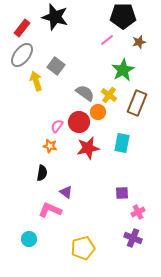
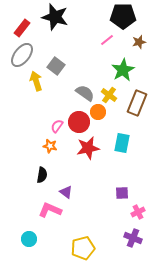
black semicircle: moved 2 px down
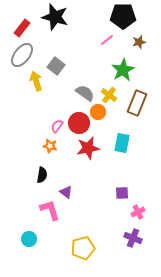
red circle: moved 1 px down
pink L-shape: rotated 50 degrees clockwise
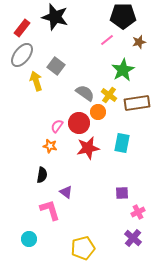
brown rectangle: rotated 60 degrees clockwise
purple cross: rotated 18 degrees clockwise
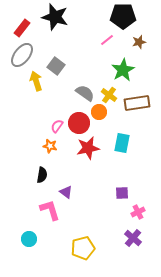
orange circle: moved 1 px right
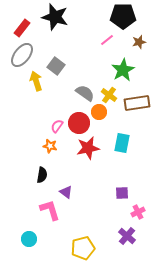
purple cross: moved 6 px left, 2 px up
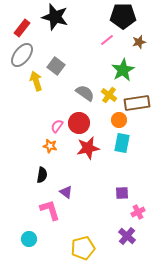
orange circle: moved 20 px right, 8 px down
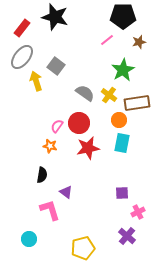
gray ellipse: moved 2 px down
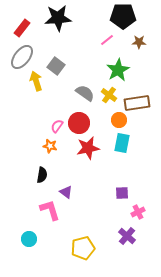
black star: moved 3 px right, 1 px down; rotated 20 degrees counterclockwise
brown star: rotated 16 degrees clockwise
green star: moved 5 px left
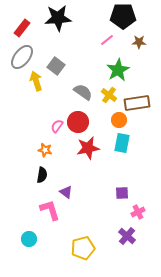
gray semicircle: moved 2 px left, 1 px up
red circle: moved 1 px left, 1 px up
orange star: moved 5 px left, 4 px down
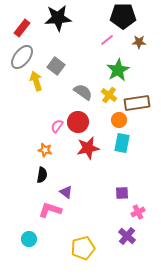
pink L-shape: rotated 55 degrees counterclockwise
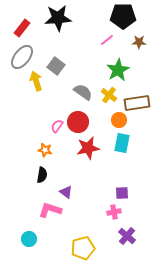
pink cross: moved 24 px left; rotated 16 degrees clockwise
